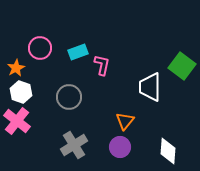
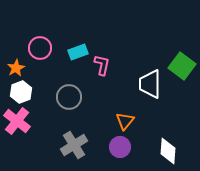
white trapezoid: moved 3 px up
white hexagon: rotated 20 degrees clockwise
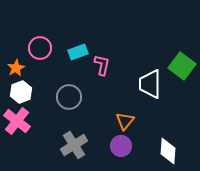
purple circle: moved 1 px right, 1 px up
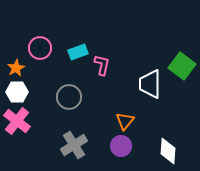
white hexagon: moved 4 px left; rotated 20 degrees clockwise
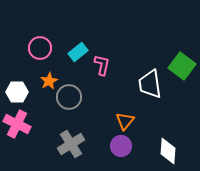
cyan rectangle: rotated 18 degrees counterclockwise
orange star: moved 33 px right, 13 px down
white trapezoid: rotated 8 degrees counterclockwise
pink cross: moved 3 px down; rotated 12 degrees counterclockwise
gray cross: moved 3 px left, 1 px up
